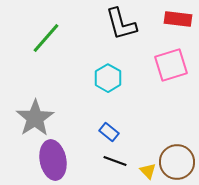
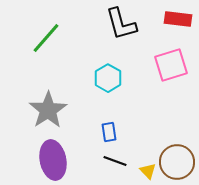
gray star: moved 13 px right, 8 px up
blue rectangle: rotated 42 degrees clockwise
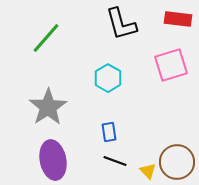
gray star: moved 3 px up
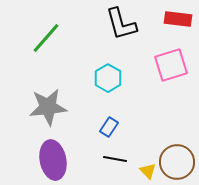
gray star: rotated 27 degrees clockwise
blue rectangle: moved 5 px up; rotated 42 degrees clockwise
black line: moved 2 px up; rotated 10 degrees counterclockwise
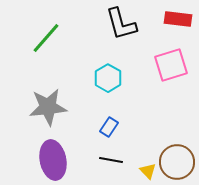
black line: moved 4 px left, 1 px down
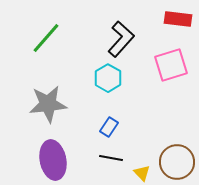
black L-shape: moved 15 px down; rotated 123 degrees counterclockwise
gray star: moved 3 px up
black line: moved 2 px up
yellow triangle: moved 6 px left, 2 px down
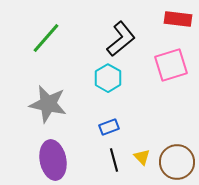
black L-shape: rotated 9 degrees clockwise
gray star: rotated 18 degrees clockwise
blue rectangle: rotated 36 degrees clockwise
black line: moved 3 px right, 2 px down; rotated 65 degrees clockwise
yellow triangle: moved 16 px up
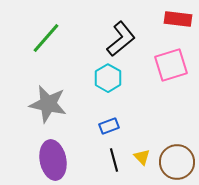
blue rectangle: moved 1 px up
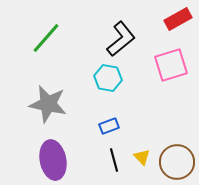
red rectangle: rotated 36 degrees counterclockwise
cyan hexagon: rotated 20 degrees counterclockwise
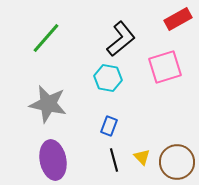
pink square: moved 6 px left, 2 px down
blue rectangle: rotated 48 degrees counterclockwise
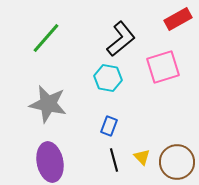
pink square: moved 2 px left
purple ellipse: moved 3 px left, 2 px down
